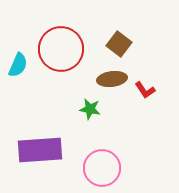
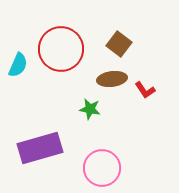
purple rectangle: moved 2 px up; rotated 12 degrees counterclockwise
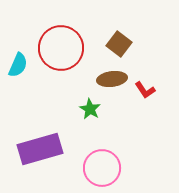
red circle: moved 1 px up
green star: rotated 20 degrees clockwise
purple rectangle: moved 1 px down
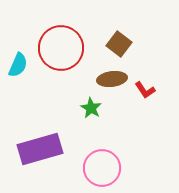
green star: moved 1 px right, 1 px up
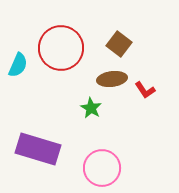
purple rectangle: moved 2 px left; rotated 33 degrees clockwise
